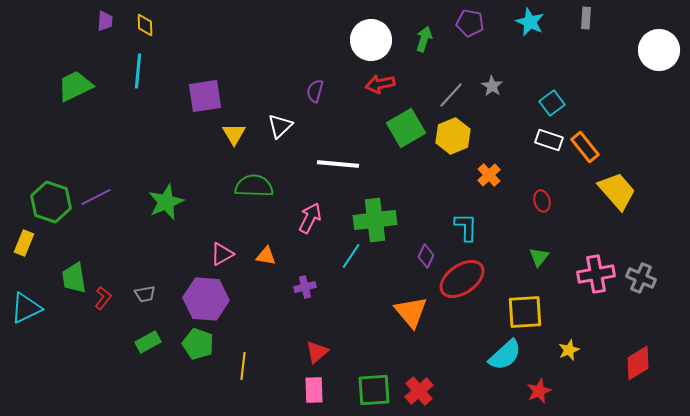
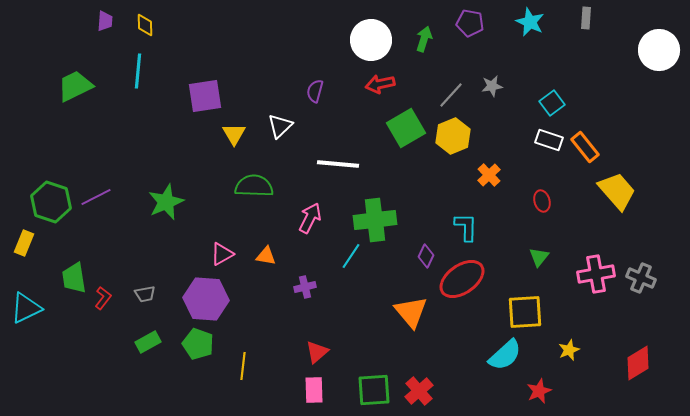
gray star at (492, 86): rotated 30 degrees clockwise
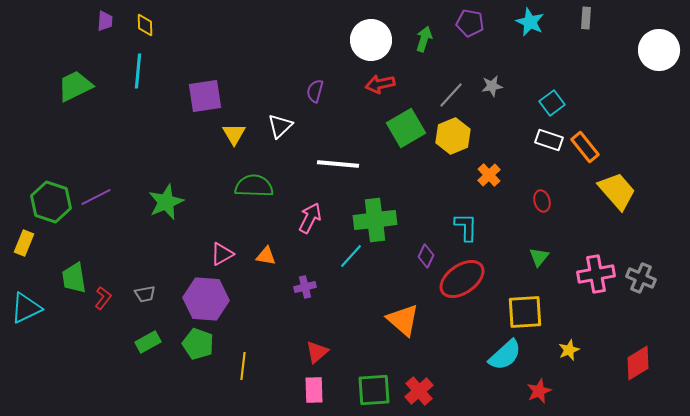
cyan line at (351, 256): rotated 8 degrees clockwise
orange triangle at (411, 312): moved 8 px left, 8 px down; rotated 9 degrees counterclockwise
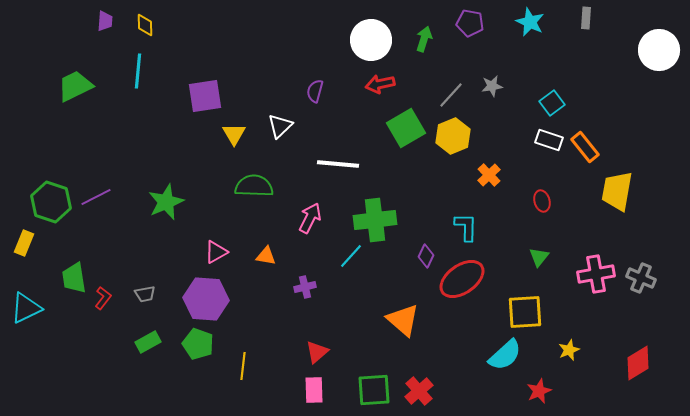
yellow trapezoid at (617, 191): rotated 129 degrees counterclockwise
pink triangle at (222, 254): moved 6 px left, 2 px up
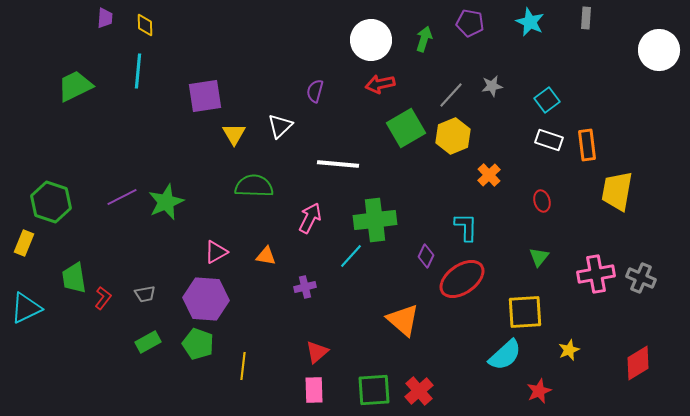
purple trapezoid at (105, 21): moved 3 px up
cyan square at (552, 103): moved 5 px left, 3 px up
orange rectangle at (585, 147): moved 2 px right, 2 px up; rotated 32 degrees clockwise
purple line at (96, 197): moved 26 px right
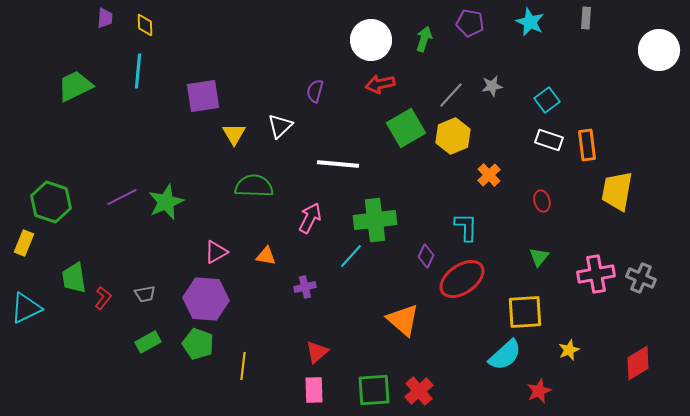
purple square at (205, 96): moved 2 px left
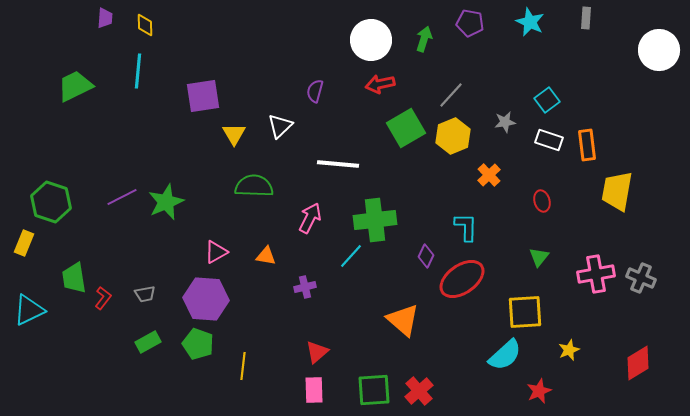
gray star at (492, 86): moved 13 px right, 36 px down
cyan triangle at (26, 308): moved 3 px right, 2 px down
